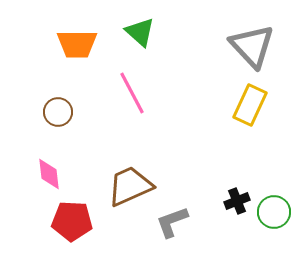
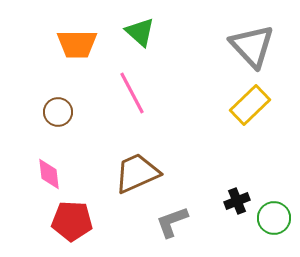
yellow rectangle: rotated 21 degrees clockwise
brown trapezoid: moved 7 px right, 13 px up
green circle: moved 6 px down
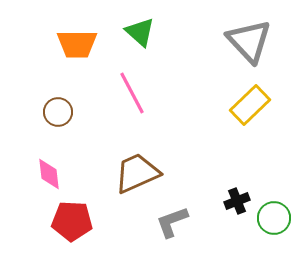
gray triangle: moved 3 px left, 5 px up
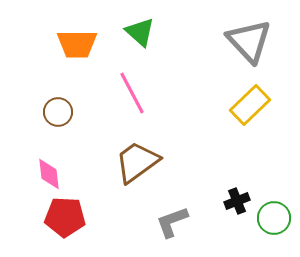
brown trapezoid: moved 11 px up; rotated 12 degrees counterclockwise
red pentagon: moved 7 px left, 4 px up
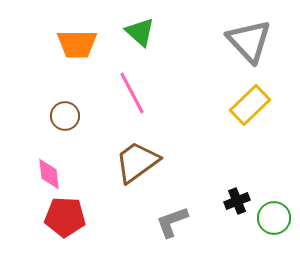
brown circle: moved 7 px right, 4 px down
